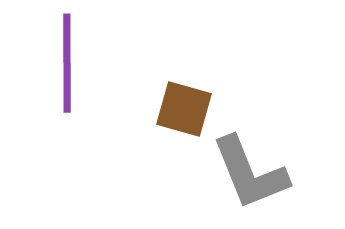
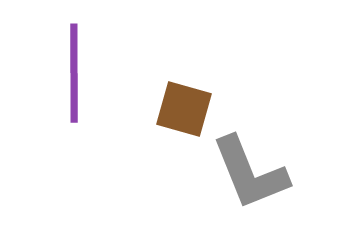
purple line: moved 7 px right, 10 px down
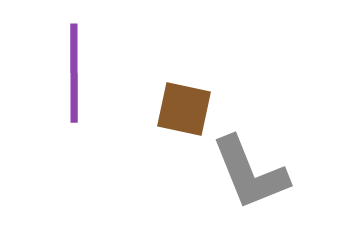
brown square: rotated 4 degrees counterclockwise
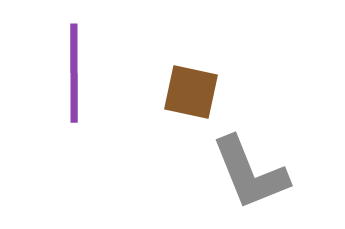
brown square: moved 7 px right, 17 px up
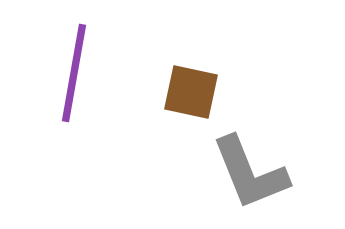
purple line: rotated 10 degrees clockwise
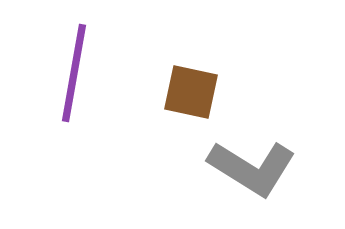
gray L-shape: moved 2 px right, 5 px up; rotated 36 degrees counterclockwise
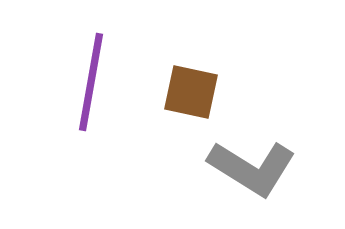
purple line: moved 17 px right, 9 px down
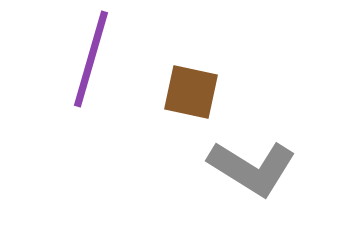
purple line: moved 23 px up; rotated 6 degrees clockwise
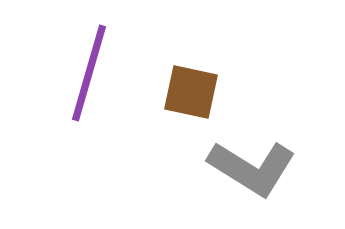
purple line: moved 2 px left, 14 px down
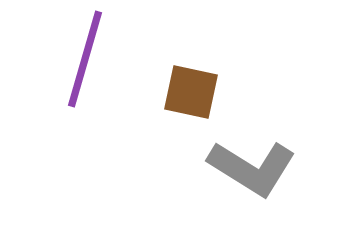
purple line: moved 4 px left, 14 px up
